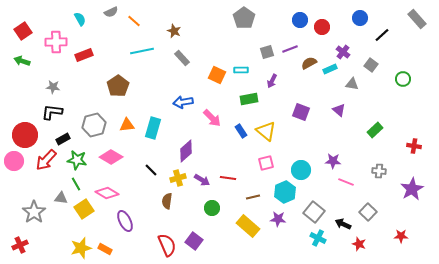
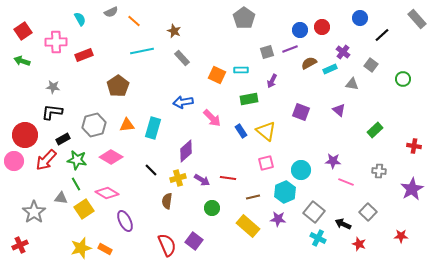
blue circle at (300, 20): moved 10 px down
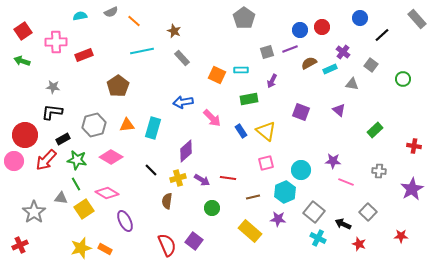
cyan semicircle at (80, 19): moved 3 px up; rotated 72 degrees counterclockwise
yellow rectangle at (248, 226): moved 2 px right, 5 px down
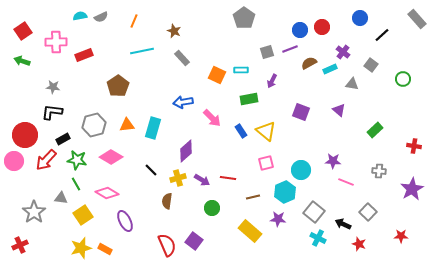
gray semicircle at (111, 12): moved 10 px left, 5 px down
orange line at (134, 21): rotated 72 degrees clockwise
yellow square at (84, 209): moved 1 px left, 6 px down
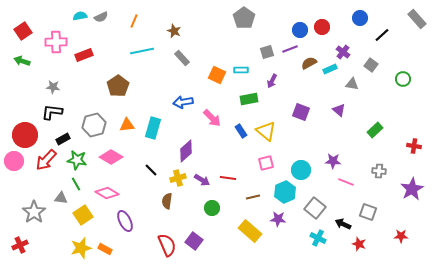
gray square at (314, 212): moved 1 px right, 4 px up
gray square at (368, 212): rotated 24 degrees counterclockwise
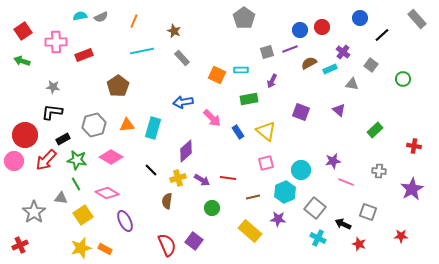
blue rectangle at (241, 131): moved 3 px left, 1 px down
purple star at (333, 161): rotated 14 degrees counterclockwise
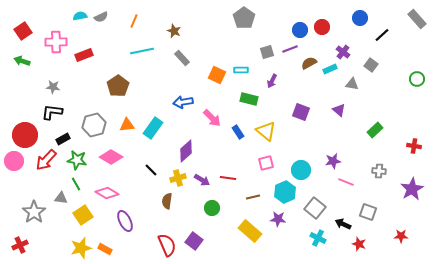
green circle at (403, 79): moved 14 px right
green rectangle at (249, 99): rotated 24 degrees clockwise
cyan rectangle at (153, 128): rotated 20 degrees clockwise
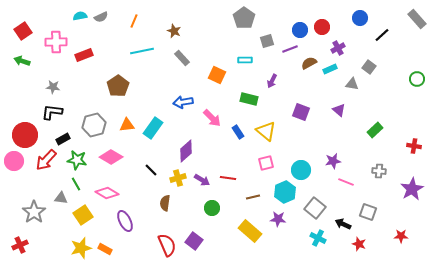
gray square at (267, 52): moved 11 px up
purple cross at (343, 52): moved 5 px left, 4 px up; rotated 24 degrees clockwise
gray square at (371, 65): moved 2 px left, 2 px down
cyan rectangle at (241, 70): moved 4 px right, 10 px up
brown semicircle at (167, 201): moved 2 px left, 2 px down
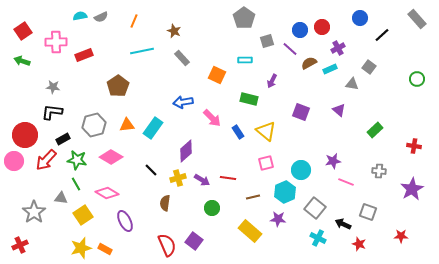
purple line at (290, 49): rotated 63 degrees clockwise
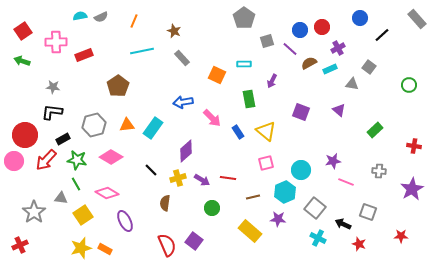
cyan rectangle at (245, 60): moved 1 px left, 4 px down
green circle at (417, 79): moved 8 px left, 6 px down
green rectangle at (249, 99): rotated 66 degrees clockwise
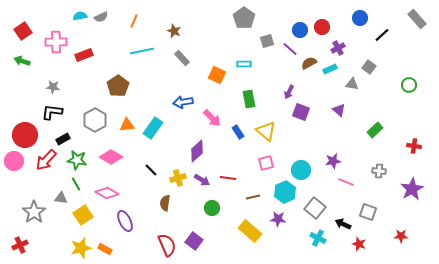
purple arrow at (272, 81): moved 17 px right, 11 px down
gray hexagon at (94, 125): moved 1 px right, 5 px up; rotated 15 degrees counterclockwise
purple diamond at (186, 151): moved 11 px right
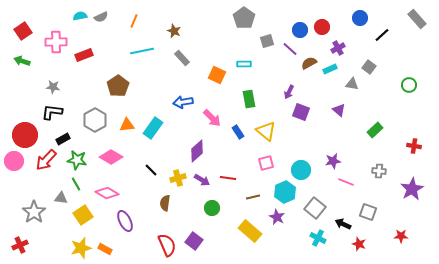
purple star at (278, 219): moved 1 px left, 2 px up; rotated 21 degrees clockwise
